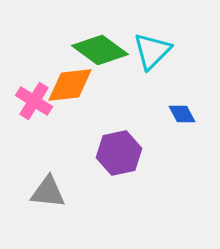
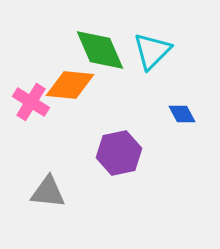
green diamond: rotated 30 degrees clockwise
orange diamond: rotated 12 degrees clockwise
pink cross: moved 3 px left, 1 px down
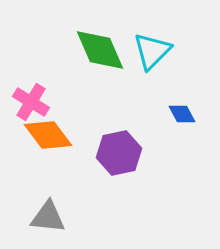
orange diamond: moved 22 px left, 50 px down; rotated 48 degrees clockwise
gray triangle: moved 25 px down
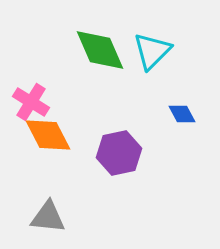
orange diamond: rotated 9 degrees clockwise
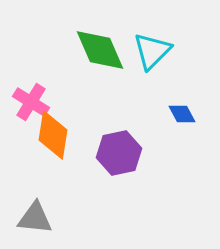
orange diamond: moved 5 px right; rotated 36 degrees clockwise
gray triangle: moved 13 px left, 1 px down
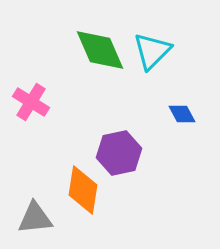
orange diamond: moved 30 px right, 55 px down
gray triangle: rotated 12 degrees counterclockwise
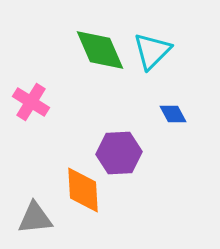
blue diamond: moved 9 px left
purple hexagon: rotated 9 degrees clockwise
orange diamond: rotated 12 degrees counterclockwise
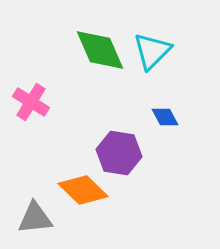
blue diamond: moved 8 px left, 3 px down
purple hexagon: rotated 12 degrees clockwise
orange diamond: rotated 42 degrees counterclockwise
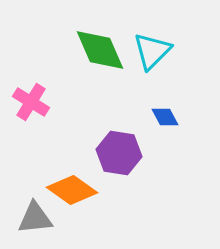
orange diamond: moved 11 px left; rotated 9 degrees counterclockwise
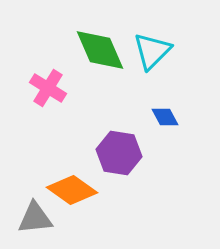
pink cross: moved 17 px right, 14 px up
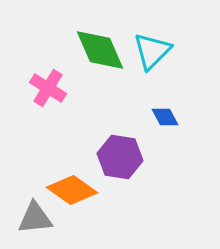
purple hexagon: moved 1 px right, 4 px down
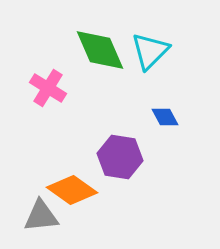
cyan triangle: moved 2 px left
gray triangle: moved 6 px right, 2 px up
